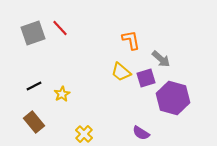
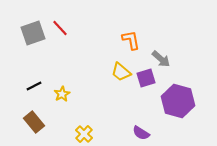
purple hexagon: moved 5 px right, 3 px down
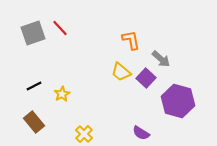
purple square: rotated 30 degrees counterclockwise
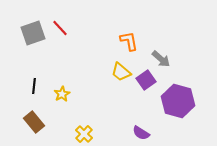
orange L-shape: moved 2 px left, 1 px down
purple square: moved 2 px down; rotated 12 degrees clockwise
black line: rotated 56 degrees counterclockwise
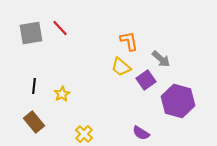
gray square: moved 2 px left; rotated 10 degrees clockwise
yellow trapezoid: moved 5 px up
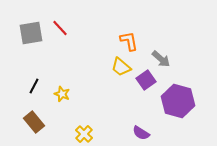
black line: rotated 21 degrees clockwise
yellow star: rotated 21 degrees counterclockwise
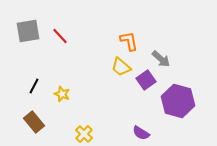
red line: moved 8 px down
gray square: moved 3 px left, 2 px up
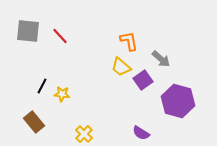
gray square: rotated 15 degrees clockwise
purple square: moved 3 px left
black line: moved 8 px right
yellow star: rotated 14 degrees counterclockwise
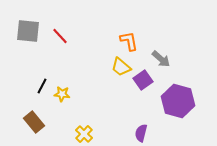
purple semicircle: rotated 72 degrees clockwise
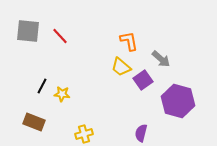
brown rectangle: rotated 30 degrees counterclockwise
yellow cross: rotated 30 degrees clockwise
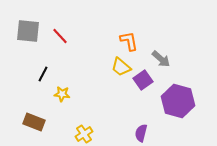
black line: moved 1 px right, 12 px up
yellow cross: rotated 18 degrees counterclockwise
